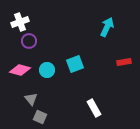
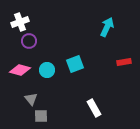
gray square: moved 1 px right, 1 px up; rotated 24 degrees counterclockwise
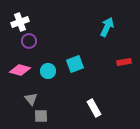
cyan circle: moved 1 px right, 1 px down
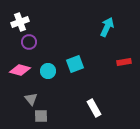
purple circle: moved 1 px down
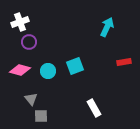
cyan square: moved 2 px down
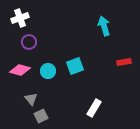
white cross: moved 4 px up
cyan arrow: moved 3 px left, 1 px up; rotated 42 degrees counterclockwise
white rectangle: rotated 60 degrees clockwise
gray square: rotated 24 degrees counterclockwise
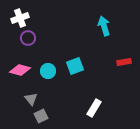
purple circle: moved 1 px left, 4 px up
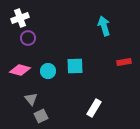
cyan square: rotated 18 degrees clockwise
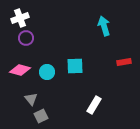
purple circle: moved 2 px left
cyan circle: moved 1 px left, 1 px down
white rectangle: moved 3 px up
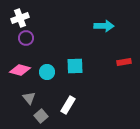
cyan arrow: rotated 108 degrees clockwise
gray triangle: moved 2 px left, 1 px up
white rectangle: moved 26 px left
gray square: rotated 16 degrees counterclockwise
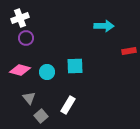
red rectangle: moved 5 px right, 11 px up
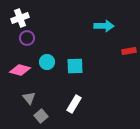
purple circle: moved 1 px right
cyan circle: moved 10 px up
white rectangle: moved 6 px right, 1 px up
